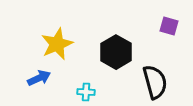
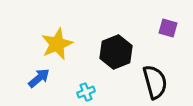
purple square: moved 1 px left, 2 px down
black hexagon: rotated 8 degrees clockwise
blue arrow: rotated 15 degrees counterclockwise
cyan cross: rotated 24 degrees counterclockwise
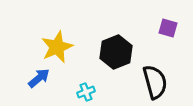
yellow star: moved 3 px down
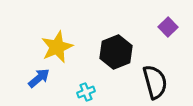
purple square: moved 1 px up; rotated 30 degrees clockwise
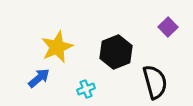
cyan cross: moved 3 px up
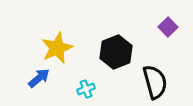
yellow star: moved 1 px down
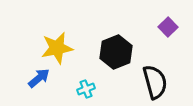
yellow star: rotated 12 degrees clockwise
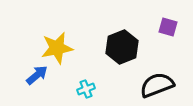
purple square: rotated 30 degrees counterclockwise
black hexagon: moved 6 px right, 5 px up
blue arrow: moved 2 px left, 3 px up
black semicircle: moved 2 px right, 3 px down; rotated 96 degrees counterclockwise
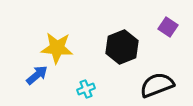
purple square: rotated 18 degrees clockwise
yellow star: rotated 16 degrees clockwise
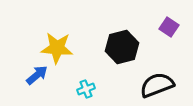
purple square: moved 1 px right
black hexagon: rotated 8 degrees clockwise
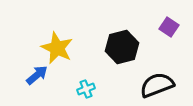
yellow star: rotated 20 degrees clockwise
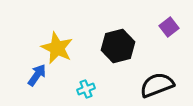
purple square: rotated 18 degrees clockwise
black hexagon: moved 4 px left, 1 px up
blue arrow: rotated 15 degrees counterclockwise
